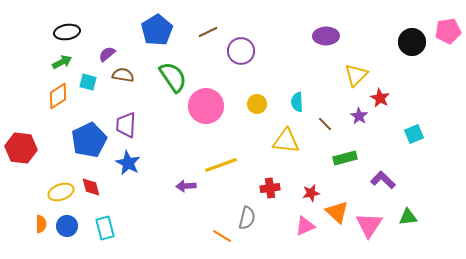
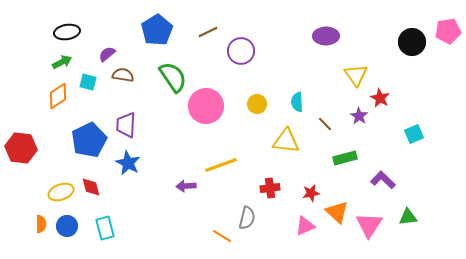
yellow triangle at (356, 75): rotated 20 degrees counterclockwise
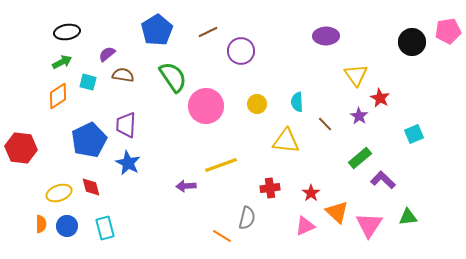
green rectangle at (345, 158): moved 15 px right; rotated 25 degrees counterclockwise
yellow ellipse at (61, 192): moved 2 px left, 1 px down
red star at (311, 193): rotated 24 degrees counterclockwise
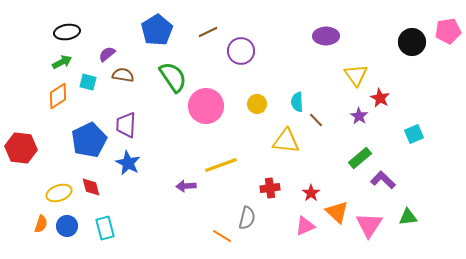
brown line at (325, 124): moved 9 px left, 4 px up
orange semicircle at (41, 224): rotated 18 degrees clockwise
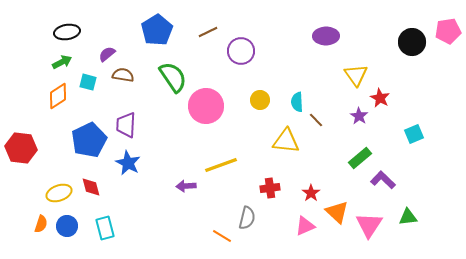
yellow circle at (257, 104): moved 3 px right, 4 px up
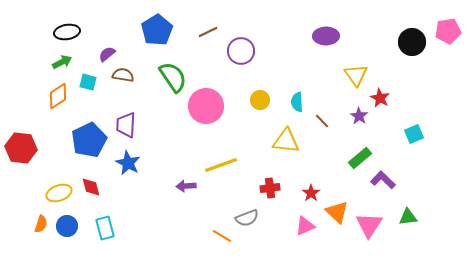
brown line at (316, 120): moved 6 px right, 1 px down
gray semicircle at (247, 218): rotated 55 degrees clockwise
